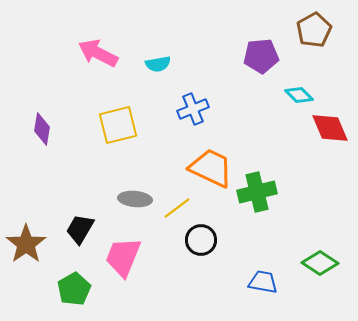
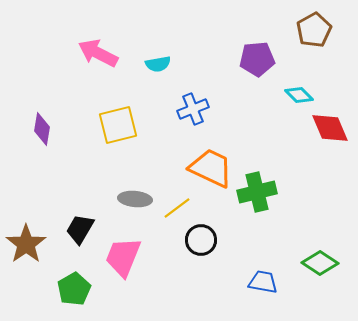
purple pentagon: moved 4 px left, 3 px down
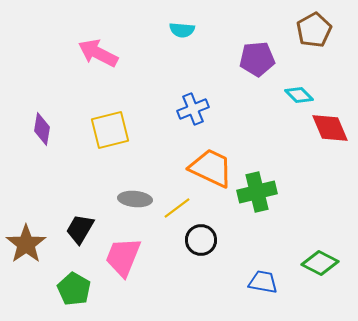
cyan semicircle: moved 24 px right, 34 px up; rotated 15 degrees clockwise
yellow square: moved 8 px left, 5 px down
green diamond: rotated 6 degrees counterclockwise
green pentagon: rotated 12 degrees counterclockwise
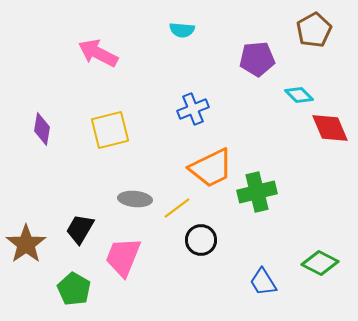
orange trapezoid: rotated 129 degrees clockwise
blue trapezoid: rotated 132 degrees counterclockwise
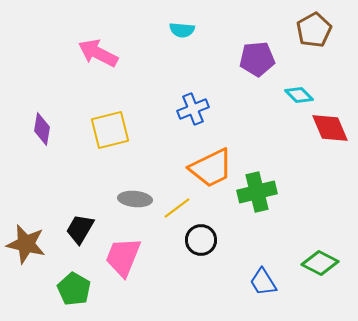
brown star: rotated 24 degrees counterclockwise
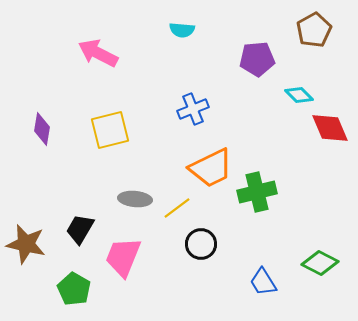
black circle: moved 4 px down
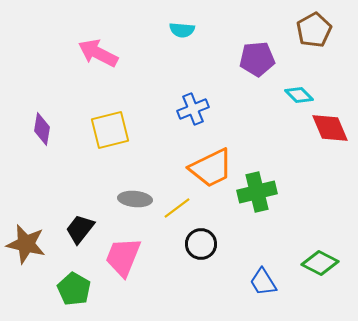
black trapezoid: rotated 8 degrees clockwise
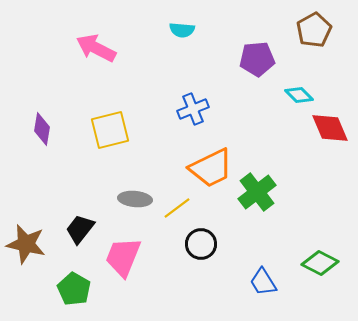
pink arrow: moved 2 px left, 5 px up
green cross: rotated 24 degrees counterclockwise
